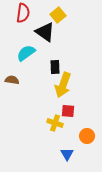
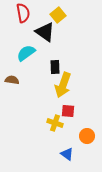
red semicircle: rotated 18 degrees counterclockwise
blue triangle: rotated 24 degrees counterclockwise
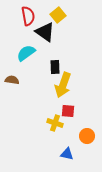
red semicircle: moved 5 px right, 3 px down
blue triangle: rotated 24 degrees counterclockwise
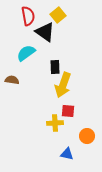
yellow cross: rotated 21 degrees counterclockwise
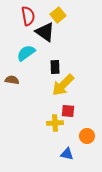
yellow arrow: rotated 25 degrees clockwise
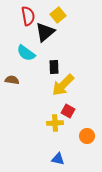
black triangle: rotated 45 degrees clockwise
cyan semicircle: rotated 108 degrees counterclockwise
black rectangle: moved 1 px left
red square: rotated 24 degrees clockwise
blue triangle: moved 9 px left, 5 px down
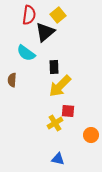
red semicircle: moved 1 px right, 1 px up; rotated 18 degrees clockwise
brown semicircle: rotated 96 degrees counterclockwise
yellow arrow: moved 3 px left, 1 px down
red square: rotated 24 degrees counterclockwise
yellow cross: rotated 28 degrees counterclockwise
orange circle: moved 4 px right, 1 px up
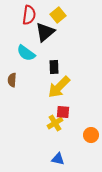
yellow arrow: moved 1 px left, 1 px down
red square: moved 5 px left, 1 px down
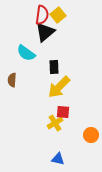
red semicircle: moved 13 px right
